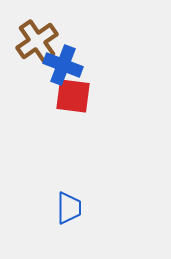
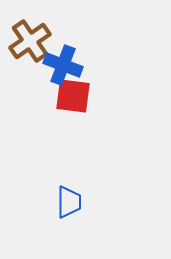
brown cross: moved 7 px left
blue trapezoid: moved 6 px up
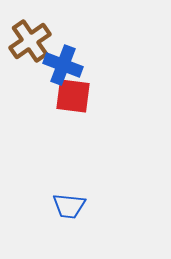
blue trapezoid: moved 4 px down; rotated 96 degrees clockwise
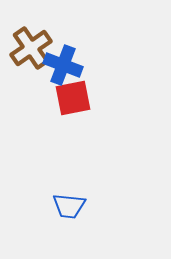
brown cross: moved 1 px right, 7 px down
red square: moved 2 px down; rotated 18 degrees counterclockwise
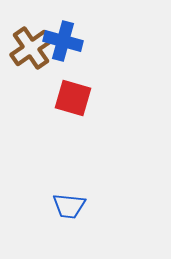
blue cross: moved 24 px up; rotated 6 degrees counterclockwise
red square: rotated 27 degrees clockwise
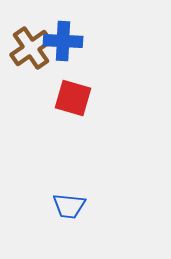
blue cross: rotated 12 degrees counterclockwise
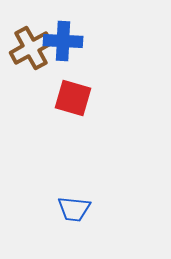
brown cross: rotated 6 degrees clockwise
blue trapezoid: moved 5 px right, 3 px down
